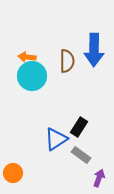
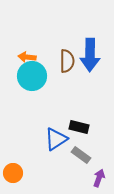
blue arrow: moved 4 px left, 5 px down
black rectangle: rotated 72 degrees clockwise
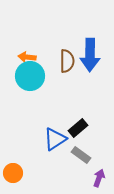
cyan circle: moved 2 px left
black rectangle: moved 1 px left, 1 px down; rotated 54 degrees counterclockwise
blue triangle: moved 1 px left
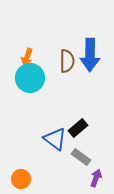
orange arrow: rotated 78 degrees counterclockwise
cyan circle: moved 2 px down
blue triangle: rotated 50 degrees counterclockwise
gray rectangle: moved 2 px down
orange circle: moved 8 px right, 6 px down
purple arrow: moved 3 px left
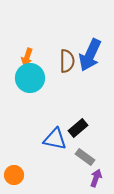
blue arrow: rotated 24 degrees clockwise
blue triangle: rotated 25 degrees counterclockwise
gray rectangle: moved 4 px right
orange circle: moved 7 px left, 4 px up
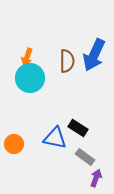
blue arrow: moved 4 px right
black rectangle: rotated 72 degrees clockwise
blue triangle: moved 1 px up
orange circle: moved 31 px up
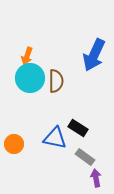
orange arrow: moved 1 px up
brown semicircle: moved 11 px left, 20 px down
purple arrow: rotated 30 degrees counterclockwise
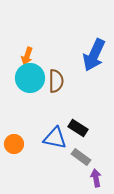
gray rectangle: moved 4 px left
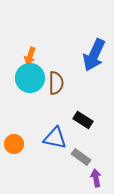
orange arrow: moved 3 px right
brown semicircle: moved 2 px down
black rectangle: moved 5 px right, 8 px up
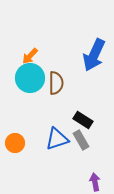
orange arrow: rotated 24 degrees clockwise
blue triangle: moved 2 px right, 1 px down; rotated 30 degrees counterclockwise
orange circle: moved 1 px right, 1 px up
gray rectangle: moved 17 px up; rotated 24 degrees clockwise
purple arrow: moved 1 px left, 4 px down
